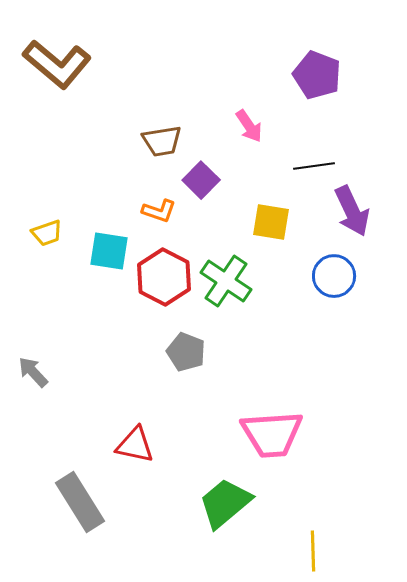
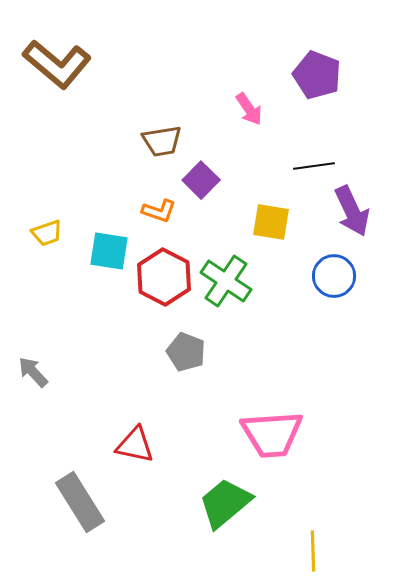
pink arrow: moved 17 px up
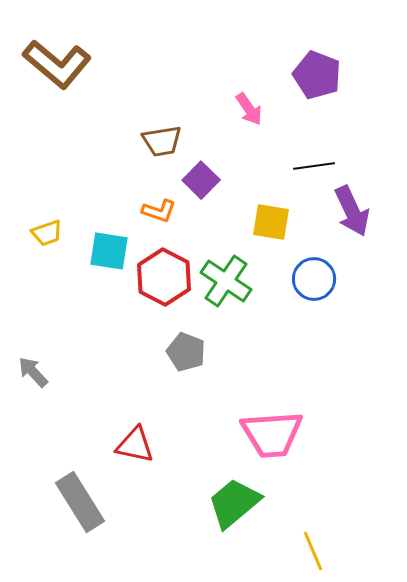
blue circle: moved 20 px left, 3 px down
green trapezoid: moved 9 px right
yellow line: rotated 21 degrees counterclockwise
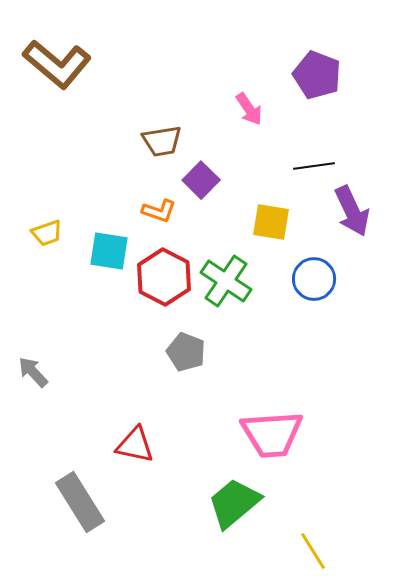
yellow line: rotated 9 degrees counterclockwise
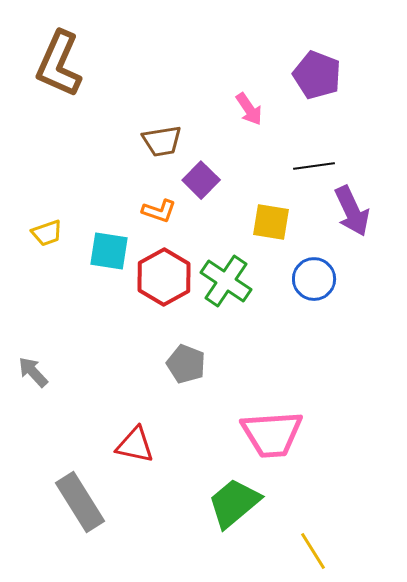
brown L-shape: moved 2 px right; rotated 74 degrees clockwise
red hexagon: rotated 4 degrees clockwise
gray pentagon: moved 12 px down
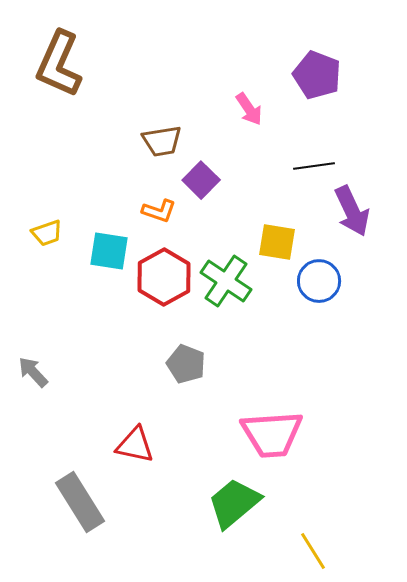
yellow square: moved 6 px right, 20 px down
blue circle: moved 5 px right, 2 px down
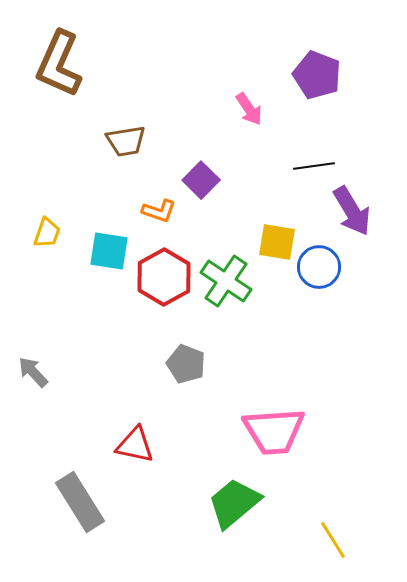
brown trapezoid: moved 36 px left
purple arrow: rotated 6 degrees counterclockwise
yellow trapezoid: rotated 52 degrees counterclockwise
blue circle: moved 14 px up
pink trapezoid: moved 2 px right, 3 px up
yellow line: moved 20 px right, 11 px up
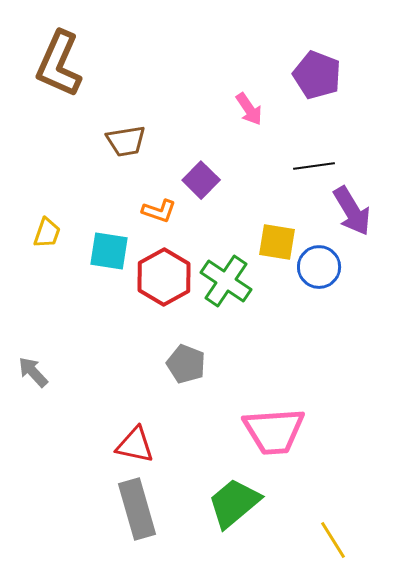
gray rectangle: moved 57 px right, 7 px down; rotated 16 degrees clockwise
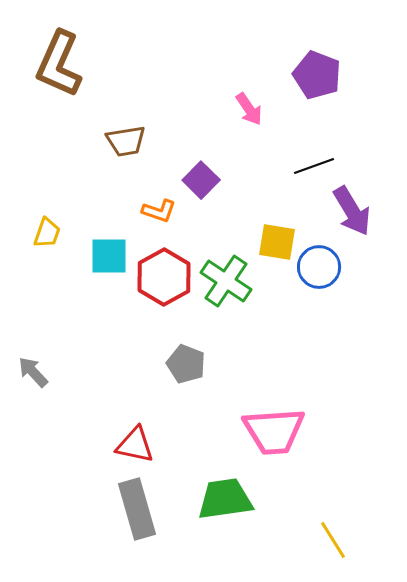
black line: rotated 12 degrees counterclockwise
cyan square: moved 5 px down; rotated 9 degrees counterclockwise
green trapezoid: moved 9 px left, 4 px up; rotated 32 degrees clockwise
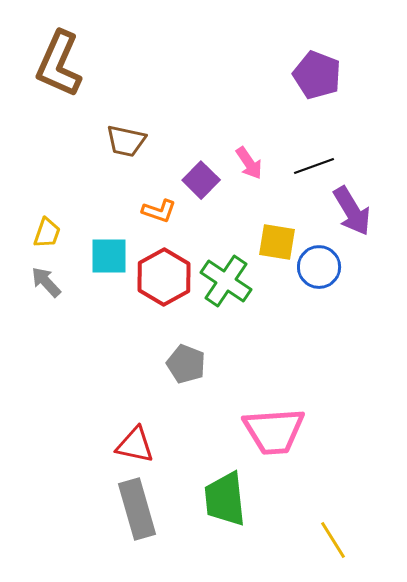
pink arrow: moved 54 px down
brown trapezoid: rotated 21 degrees clockwise
gray arrow: moved 13 px right, 90 px up
green trapezoid: rotated 88 degrees counterclockwise
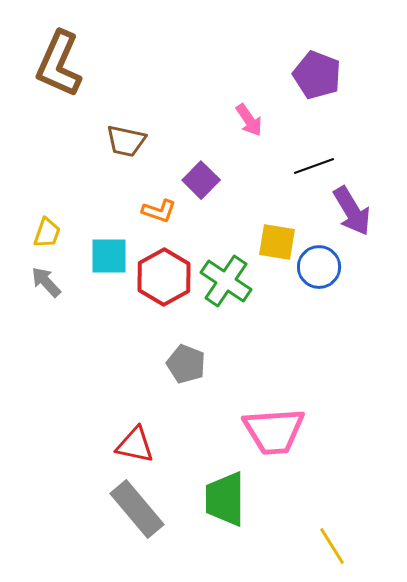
pink arrow: moved 43 px up
green trapezoid: rotated 6 degrees clockwise
gray rectangle: rotated 24 degrees counterclockwise
yellow line: moved 1 px left, 6 px down
